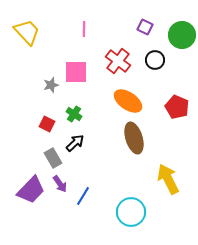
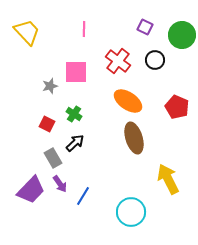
gray star: moved 1 px left, 1 px down
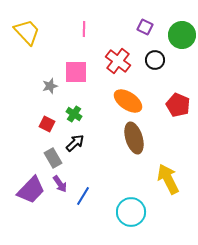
red pentagon: moved 1 px right, 2 px up
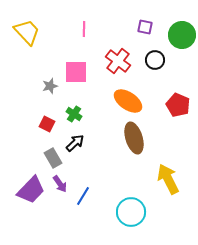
purple square: rotated 14 degrees counterclockwise
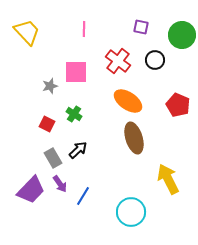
purple square: moved 4 px left
black arrow: moved 3 px right, 7 px down
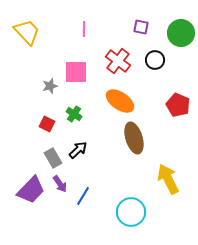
green circle: moved 1 px left, 2 px up
orange ellipse: moved 8 px left
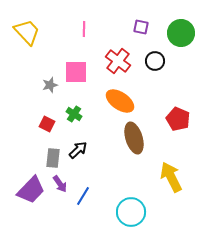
black circle: moved 1 px down
gray star: moved 1 px up
red pentagon: moved 14 px down
gray rectangle: rotated 36 degrees clockwise
yellow arrow: moved 3 px right, 2 px up
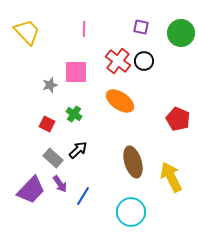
black circle: moved 11 px left
brown ellipse: moved 1 px left, 24 px down
gray rectangle: rotated 54 degrees counterclockwise
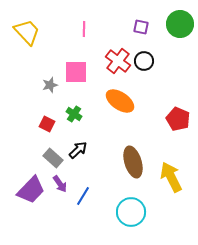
green circle: moved 1 px left, 9 px up
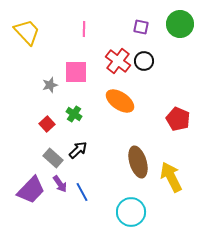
red square: rotated 21 degrees clockwise
brown ellipse: moved 5 px right
blue line: moved 1 px left, 4 px up; rotated 60 degrees counterclockwise
